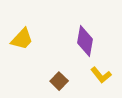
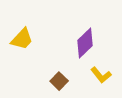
purple diamond: moved 2 px down; rotated 36 degrees clockwise
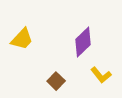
purple diamond: moved 2 px left, 1 px up
brown square: moved 3 px left
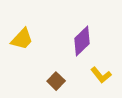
purple diamond: moved 1 px left, 1 px up
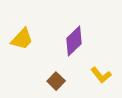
purple diamond: moved 8 px left
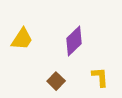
yellow trapezoid: rotated 10 degrees counterclockwise
yellow L-shape: moved 1 px left, 2 px down; rotated 145 degrees counterclockwise
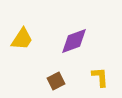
purple diamond: rotated 24 degrees clockwise
brown square: rotated 18 degrees clockwise
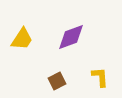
purple diamond: moved 3 px left, 4 px up
brown square: moved 1 px right
